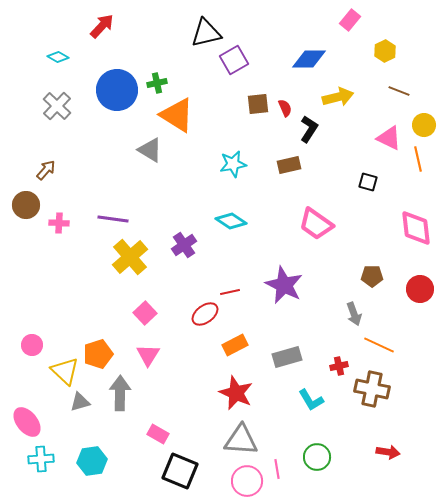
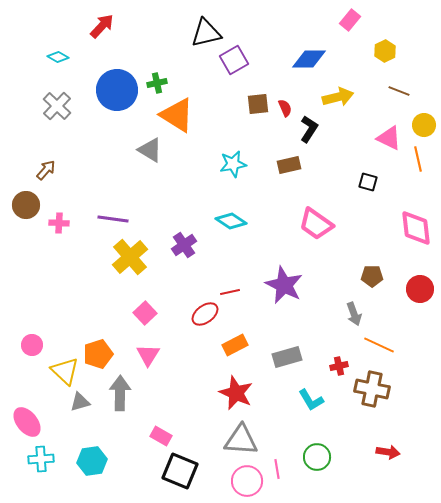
pink rectangle at (158, 434): moved 3 px right, 2 px down
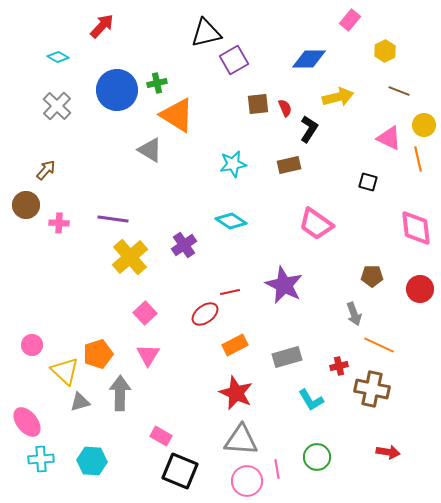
cyan hexagon at (92, 461): rotated 12 degrees clockwise
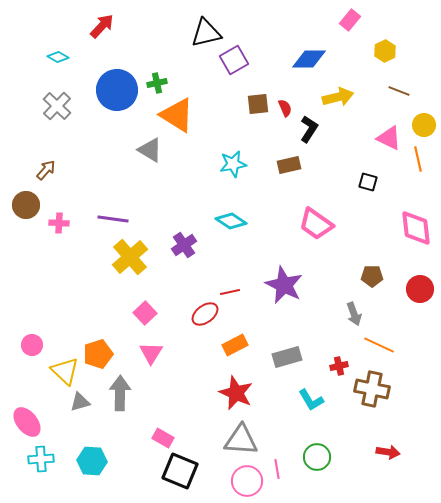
pink triangle at (148, 355): moved 3 px right, 2 px up
pink rectangle at (161, 436): moved 2 px right, 2 px down
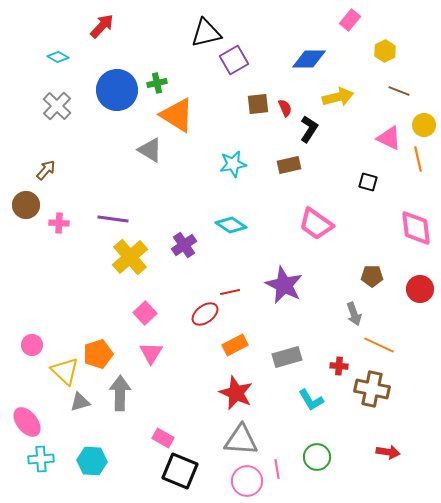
cyan diamond at (231, 221): moved 4 px down
red cross at (339, 366): rotated 18 degrees clockwise
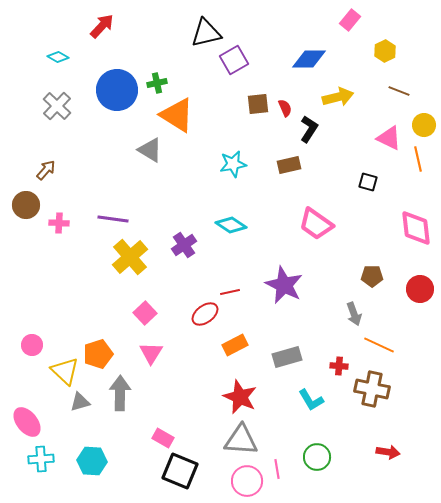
red star at (236, 393): moved 4 px right, 4 px down
